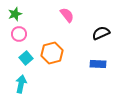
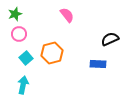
black semicircle: moved 9 px right, 6 px down
cyan arrow: moved 2 px right, 1 px down
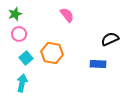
orange hexagon: rotated 25 degrees clockwise
cyan arrow: moved 1 px left, 2 px up
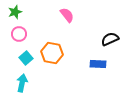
green star: moved 2 px up
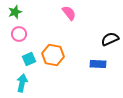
pink semicircle: moved 2 px right, 2 px up
orange hexagon: moved 1 px right, 2 px down
cyan square: moved 3 px right, 1 px down; rotated 16 degrees clockwise
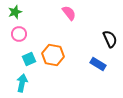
black semicircle: rotated 90 degrees clockwise
blue rectangle: rotated 28 degrees clockwise
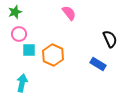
orange hexagon: rotated 15 degrees clockwise
cyan square: moved 9 px up; rotated 24 degrees clockwise
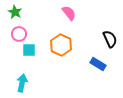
green star: rotated 24 degrees counterclockwise
orange hexagon: moved 8 px right, 10 px up
